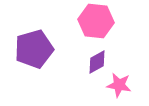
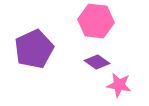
purple pentagon: rotated 9 degrees counterclockwise
purple diamond: rotated 65 degrees clockwise
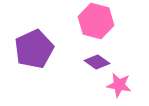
pink hexagon: rotated 8 degrees clockwise
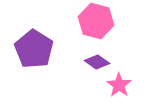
purple pentagon: rotated 15 degrees counterclockwise
pink star: rotated 25 degrees clockwise
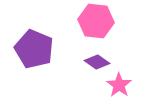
pink hexagon: rotated 8 degrees counterclockwise
purple pentagon: rotated 9 degrees counterclockwise
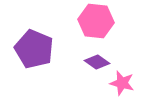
pink star: moved 3 px right, 2 px up; rotated 20 degrees counterclockwise
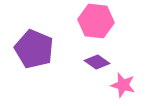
pink star: moved 1 px right, 2 px down
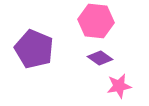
purple diamond: moved 3 px right, 4 px up
pink star: moved 4 px left, 1 px down; rotated 25 degrees counterclockwise
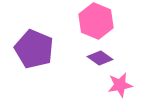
pink hexagon: rotated 16 degrees clockwise
pink star: moved 1 px right, 1 px up
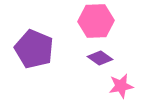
pink hexagon: rotated 24 degrees counterclockwise
pink star: moved 1 px right, 1 px down
